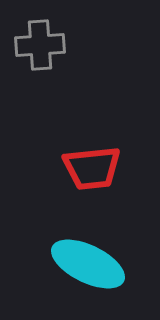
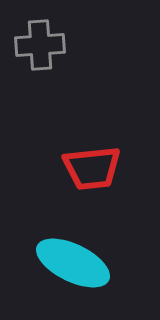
cyan ellipse: moved 15 px left, 1 px up
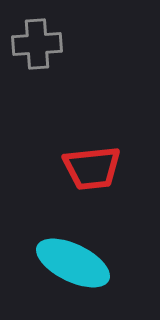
gray cross: moved 3 px left, 1 px up
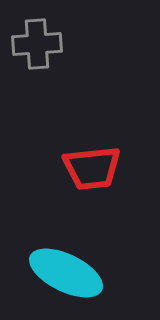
cyan ellipse: moved 7 px left, 10 px down
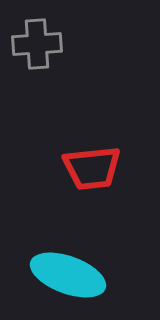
cyan ellipse: moved 2 px right, 2 px down; rotated 6 degrees counterclockwise
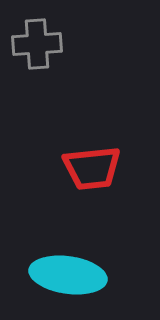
cyan ellipse: rotated 12 degrees counterclockwise
